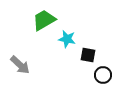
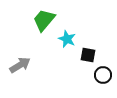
green trapezoid: rotated 20 degrees counterclockwise
cyan star: rotated 12 degrees clockwise
gray arrow: rotated 75 degrees counterclockwise
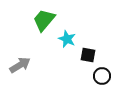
black circle: moved 1 px left, 1 px down
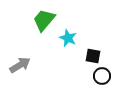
cyan star: moved 1 px right, 1 px up
black square: moved 5 px right, 1 px down
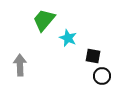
gray arrow: rotated 60 degrees counterclockwise
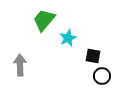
cyan star: rotated 24 degrees clockwise
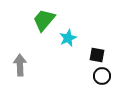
black square: moved 4 px right, 1 px up
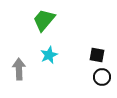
cyan star: moved 19 px left, 17 px down
gray arrow: moved 1 px left, 4 px down
black circle: moved 1 px down
